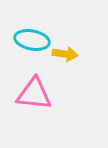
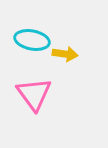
pink triangle: rotated 48 degrees clockwise
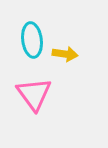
cyan ellipse: rotated 72 degrees clockwise
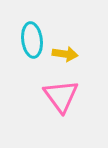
pink triangle: moved 27 px right, 2 px down
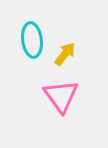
yellow arrow: rotated 60 degrees counterclockwise
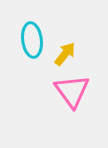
pink triangle: moved 11 px right, 5 px up
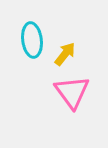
pink triangle: moved 1 px down
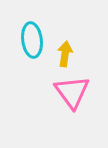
yellow arrow: rotated 30 degrees counterclockwise
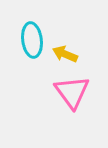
yellow arrow: rotated 75 degrees counterclockwise
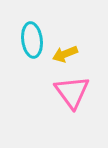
yellow arrow: rotated 45 degrees counterclockwise
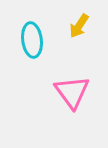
yellow arrow: moved 14 px right, 28 px up; rotated 35 degrees counterclockwise
